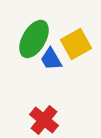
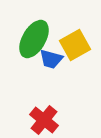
yellow square: moved 1 px left, 1 px down
blue trapezoid: rotated 45 degrees counterclockwise
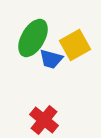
green ellipse: moved 1 px left, 1 px up
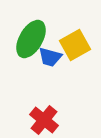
green ellipse: moved 2 px left, 1 px down
blue trapezoid: moved 1 px left, 2 px up
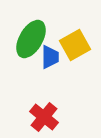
blue trapezoid: rotated 105 degrees counterclockwise
red cross: moved 3 px up
